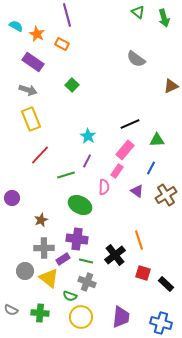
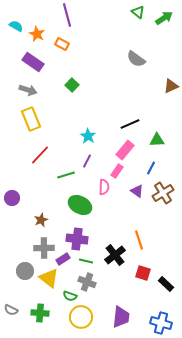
green arrow at (164, 18): rotated 108 degrees counterclockwise
brown cross at (166, 195): moved 3 px left, 2 px up
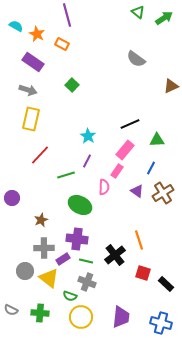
yellow rectangle at (31, 119): rotated 35 degrees clockwise
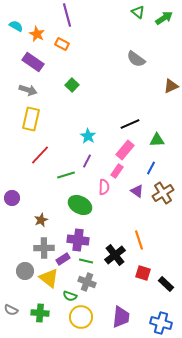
purple cross at (77, 239): moved 1 px right, 1 px down
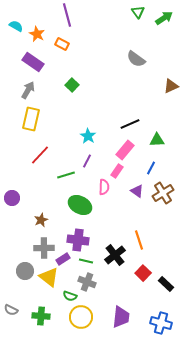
green triangle at (138, 12): rotated 16 degrees clockwise
gray arrow at (28, 90): rotated 78 degrees counterclockwise
red square at (143, 273): rotated 28 degrees clockwise
yellow triangle at (49, 278): moved 1 px up
green cross at (40, 313): moved 1 px right, 3 px down
